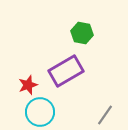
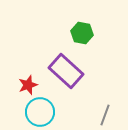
purple rectangle: rotated 72 degrees clockwise
gray line: rotated 15 degrees counterclockwise
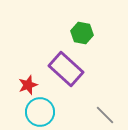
purple rectangle: moved 2 px up
gray line: rotated 65 degrees counterclockwise
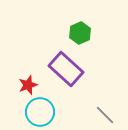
green hexagon: moved 2 px left; rotated 25 degrees clockwise
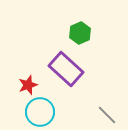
gray line: moved 2 px right
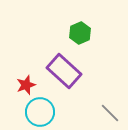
purple rectangle: moved 2 px left, 2 px down
red star: moved 2 px left
gray line: moved 3 px right, 2 px up
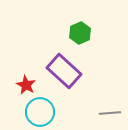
red star: rotated 24 degrees counterclockwise
gray line: rotated 50 degrees counterclockwise
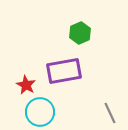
purple rectangle: rotated 52 degrees counterclockwise
gray line: rotated 70 degrees clockwise
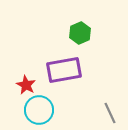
purple rectangle: moved 1 px up
cyan circle: moved 1 px left, 2 px up
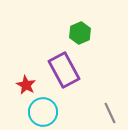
purple rectangle: rotated 72 degrees clockwise
cyan circle: moved 4 px right, 2 px down
